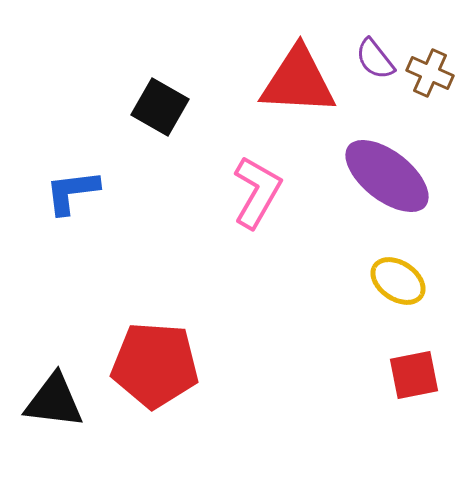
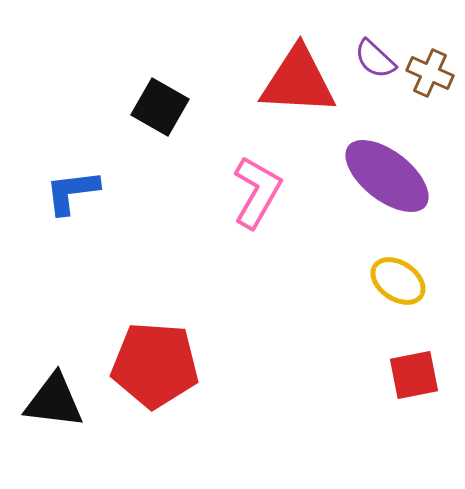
purple semicircle: rotated 9 degrees counterclockwise
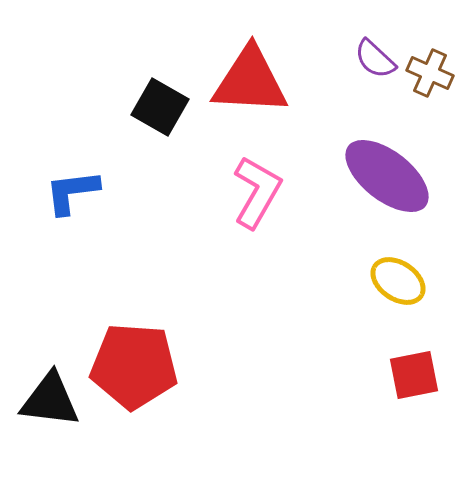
red triangle: moved 48 px left
red pentagon: moved 21 px left, 1 px down
black triangle: moved 4 px left, 1 px up
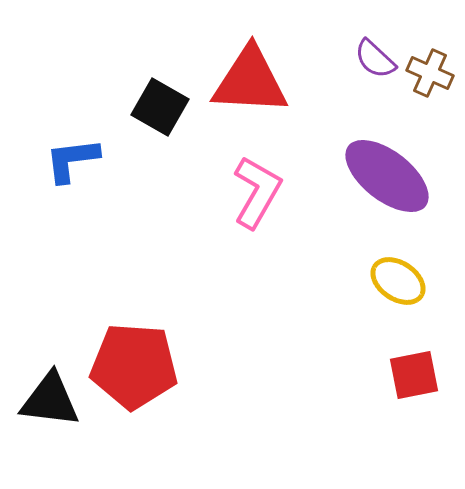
blue L-shape: moved 32 px up
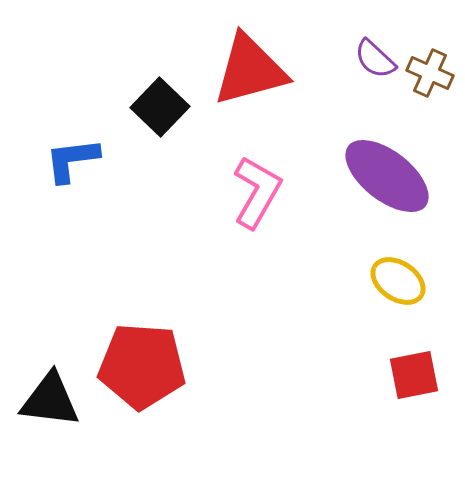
red triangle: moved 11 px up; rotated 18 degrees counterclockwise
black square: rotated 14 degrees clockwise
red pentagon: moved 8 px right
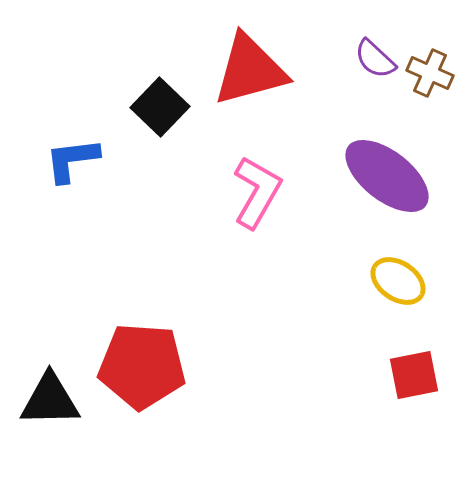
black triangle: rotated 8 degrees counterclockwise
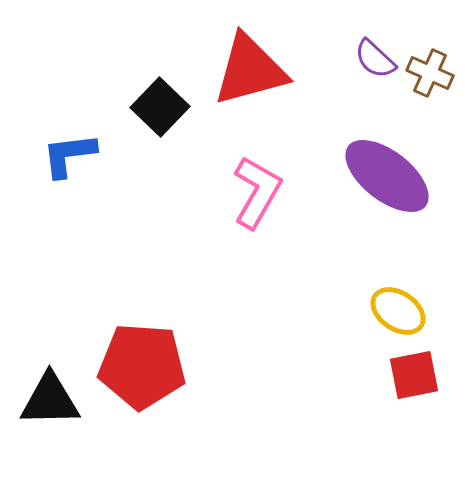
blue L-shape: moved 3 px left, 5 px up
yellow ellipse: moved 30 px down
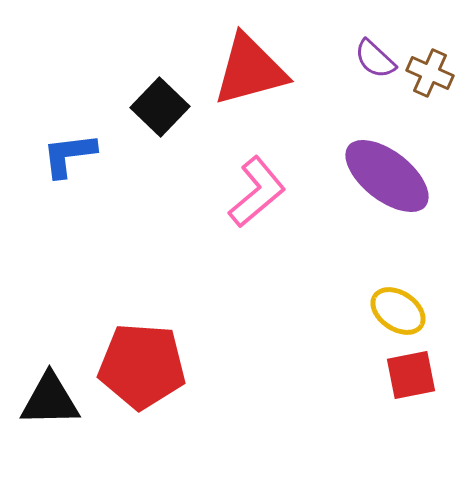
pink L-shape: rotated 20 degrees clockwise
red square: moved 3 px left
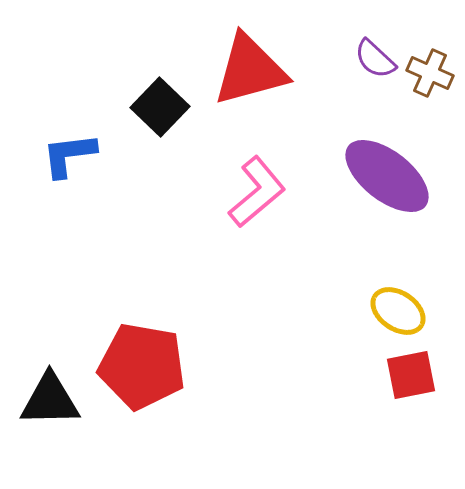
red pentagon: rotated 6 degrees clockwise
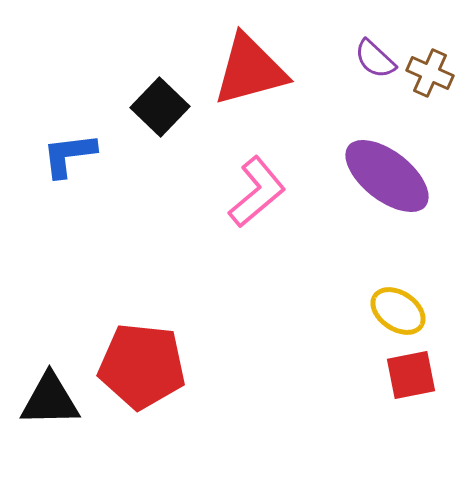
red pentagon: rotated 4 degrees counterclockwise
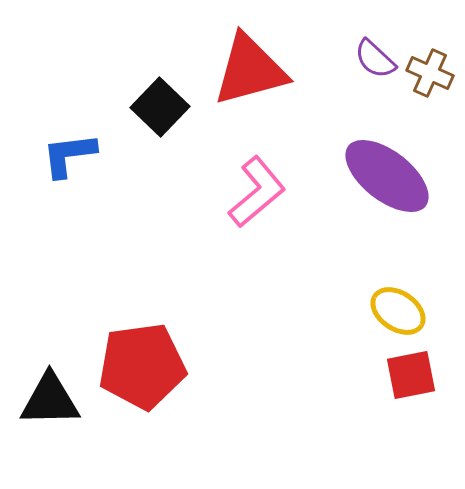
red pentagon: rotated 14 degrees counterclockwise
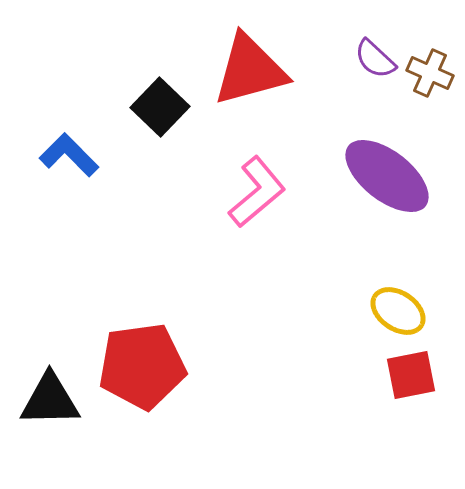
blue L-shape: rotated 52 degrees clockwise
